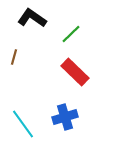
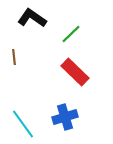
brown line: rotated 21 degrees counterclockwise
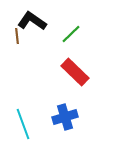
black L-shape: moved 3 px down
brown line: moved 3 px right, 21 px up
cyan line: rotated 16 degrees clockwise
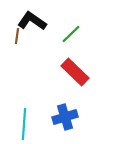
brown line: rotated 14 degrees clockwise
cyan line: moved 1 px right; rotated 24 degrees clockwise
